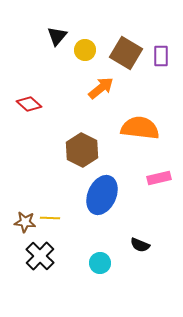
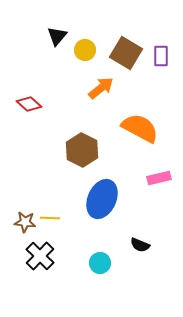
orange semicircle: rotated 21 degrees clockwise
blue ellipse: moved 4 px down
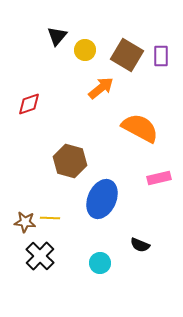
brown square: moved 1 px right, 2 px down
red diamond: rotated 60 degrees counterclockwise
brown hexagon: moved 12 px left, 11 px down; rotated 12 degrees counterclockwise
